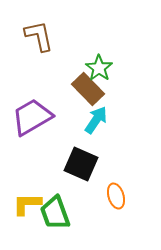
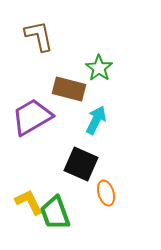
brown rectangle: moved 19 px left; rotated 32 degrees counterclockwise
cyan arrow: rotated 8 degrees counterclockwise
orange ellipse: moved 10 px left, 3 px up
yellow L-shape: moved 2 px right, 2 px up; rotated 64 degrees clockwise
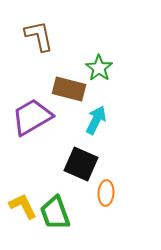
orange ellipse: rotated 20 degrees clockwise
yellow L-shape: moved 6 px left, 4 px down
